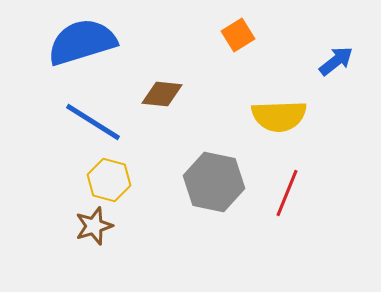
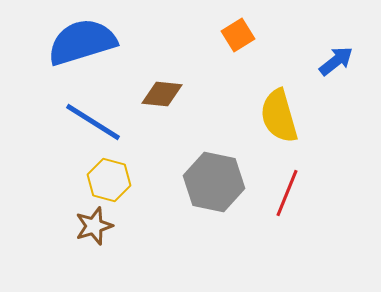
yellow semicircle: rotated 76 degrees clockwise
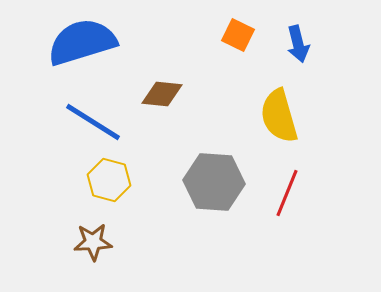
orange square: rotated 32 degrees counterclockwise
blue arrow: moved 38 px left, 17 px up; rotated 114 degrees clockwise
gray hexagon: rotated 8 degrees counterclockwise
brown star: moved 1 px left, 16 px down; rotated 15 degrees clockwise
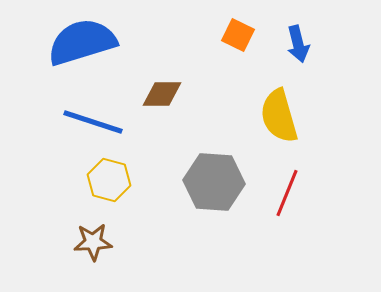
brown diamond: rotated 6 degrees counterclockwise
blue line: rotated 14 degrees counterclockwise
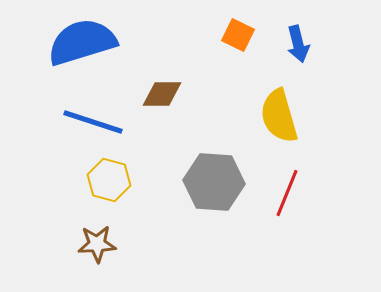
brown star: moved 4 px right, 2 px down
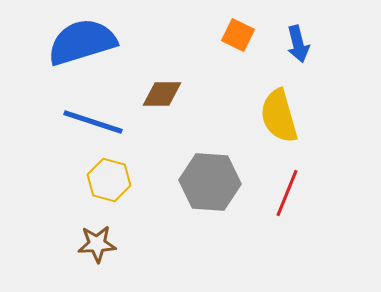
gray hexagon: moved 4 px left
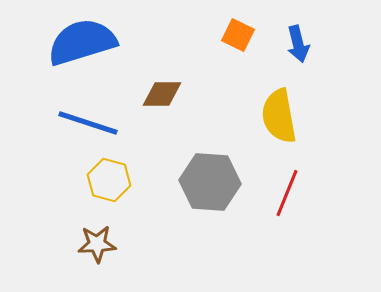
yellow semicircle: rotated 6 degrees clockwise
blue line: moved 5 px left, 1 px down
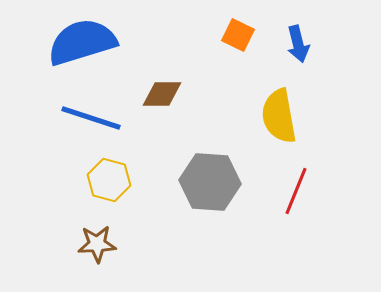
blue line: moved 3 px right, 5 px up
red line: moved 9 px right, 2 px up
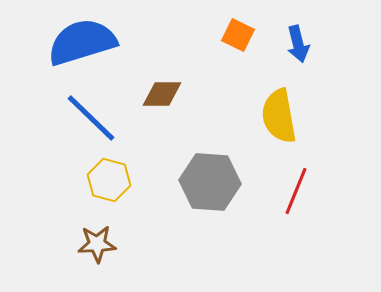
blue line: rotated 26 degrees clockwise
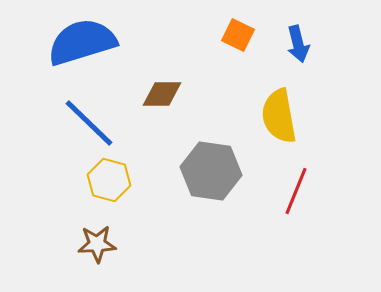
blue line: moved 2 px left, 5 px down
gray hexagon: moved 1 px right, 11 px up; rotated 4 degrees clockwise
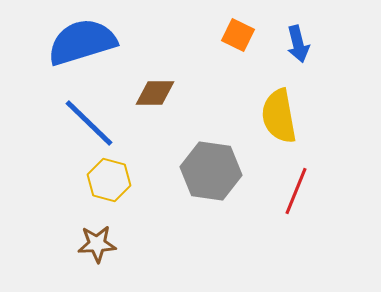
brown diamond: moved 7 px left, 1 px up
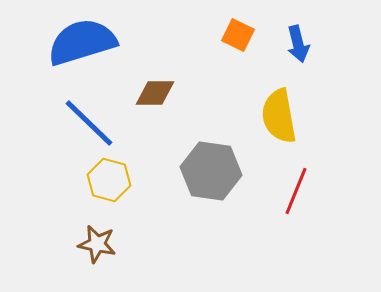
brown star: rotated 15 degrees clockwise
